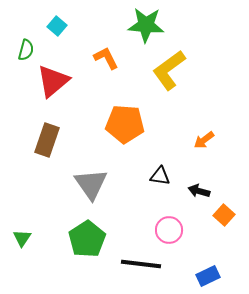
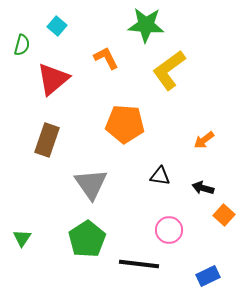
green semicircle: moved 4 px left, 5 px up
red triangle: moved 2 px up
black arrow: moved 4 px right, 3 px up
black line: moved 2 px left
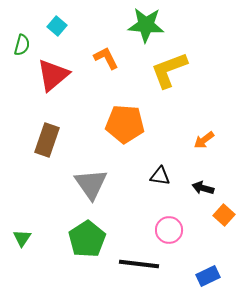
yellow L-shape: rotated 15 degrees clockwise
red triangle: moved 4 px up
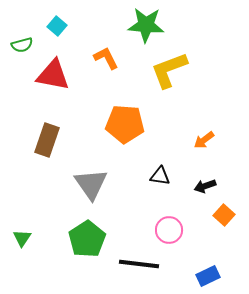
green semicircle: rotated 60 degrees clockwise
red triangle: rotated 51 degrees clockwise
black arrow: moved 2 px right, 2 px up; rotated 35 degrees counterclockwise
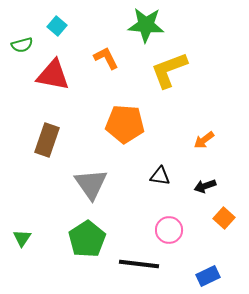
orange square: moved 3 px down
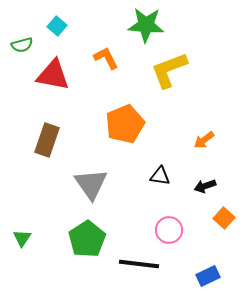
orange pentagon: rotated 27 degrees counterclockwise
